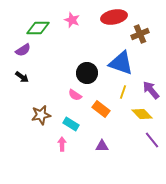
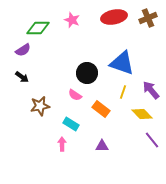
brown cross: moved 8 px right, 16 px up
blue triangle: moved 1 px right
brown star: moved 1 px left, 9 px up
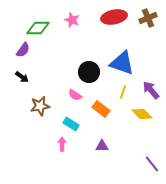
purple semicircle: rotated 21 degrees counterclockwise
black circle: moved 2 px right, 1 px up
purple line: moved 24 px down
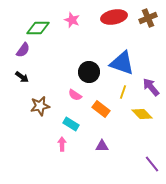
purple arrow: moved 3 px up
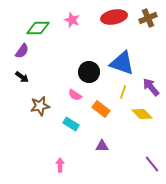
purple semicircle: moved 1 px left, 1 px down
pink arrow: moved 2 px left, 21 px down
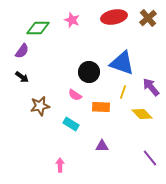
brown cross: rotated 18 degrees counterclockwise
orange rectangle: moved 2 px up; rotated 36 degrees counterclockwise
purple line: moved 2 px left, 6 px up
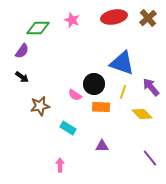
black circle: moved 5 px right, 12 px down
cyan rectangle: moved 3 px left, 4 px down
